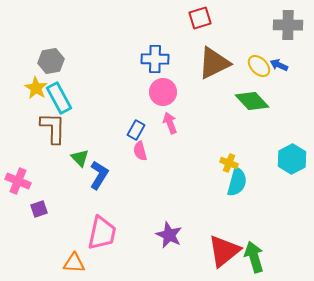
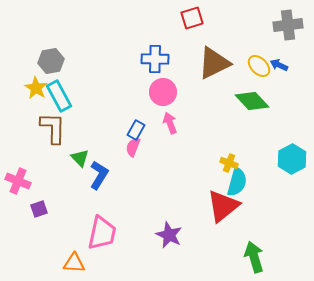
red square: moved 8 px left
gray cross: rotated 8 degrees counterclockwise
cyan rectangle: moved 2 px up
pink semicircle: moved 7 px left, 4 px up; rotated 36 degrees clockwise
red triangle: moved 1 px left, 45 px up
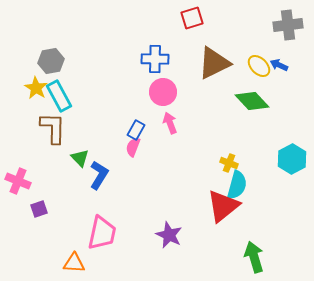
cyan semicircle: moved 3 px down
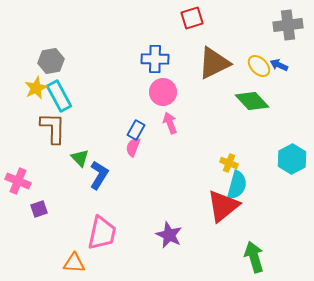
yellow star: rotated 15 degrees clockwise
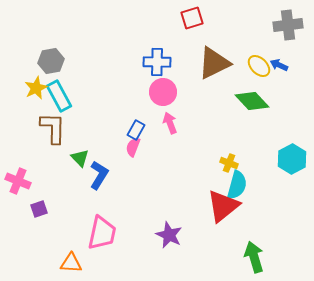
blue cross: moved 2 px right, 3 px down
orange triangle: moved 3 px left
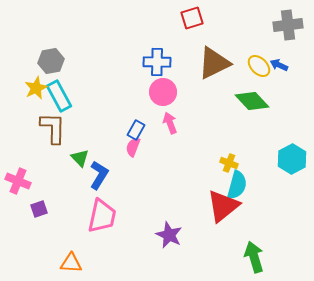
pink trapezoid: moved 17 px up
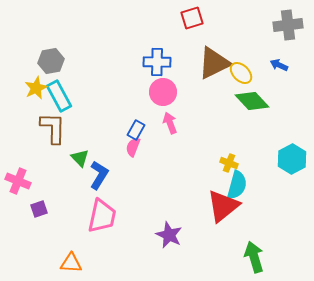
yellow ellipse: moved 18 px left, 7 px down
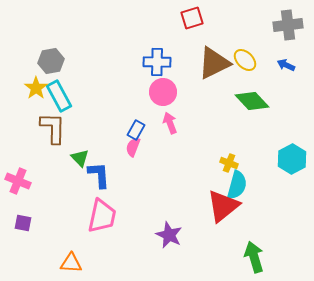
blue arrow: moved 7 px right
yellow ellipse: moved 4 px right, 13 px up
yellow star: rotated 10 degrees counterclockwise
blue L-shape: rotated 36 degrees counterclockwise
purple square: moved 16 px left, 14 px down; rotated 30 degrees clockwise
